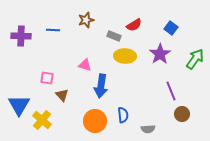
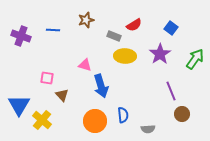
purple cross: rotated 18 degrees clockwise
blue arrow: rotated 25 degrees counterclockwise
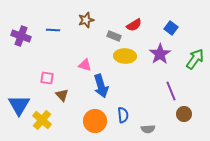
brown circle: moved 2 px right
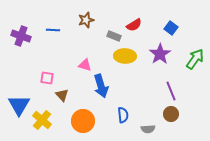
brown circle: moved 13 px left
orange circle: moved 12 px left
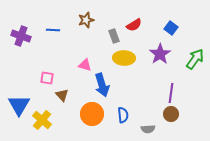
gray rectangle: rotated 48 degrees clockwise
yellow ellipse: moved 1 px left, 2 px down
blue arrow: moved 1 px right, 1 px up
purple line: moved 2 px down; rotated 30 degrees clockwise
orange circle: moved 9 px right, 7 px up
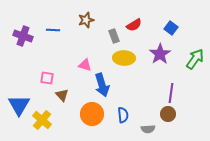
purple cross: moved 2 px right
brown circle: moved 3 px left
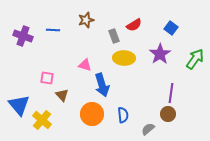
blue triangle: rotated 10 degrees counterclockwise
gray semicircle: rotated 144 degrees clockwise
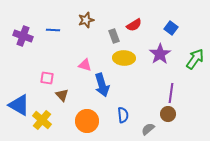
blue triangle: rotated 20 degrees counterclockwise
orange circle: moved 5 px left, 7 px down
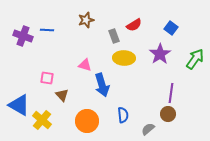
blue line: moved 6 px left
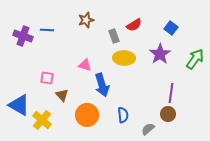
orange circle: moved 6 px up
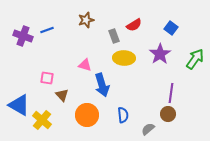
blue line: rotated 24 degrees counterclockwise
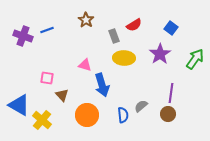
brown star: rotated 21 degrees counterclockwise
gray semicircle: moved 7 px left, 23 px up
